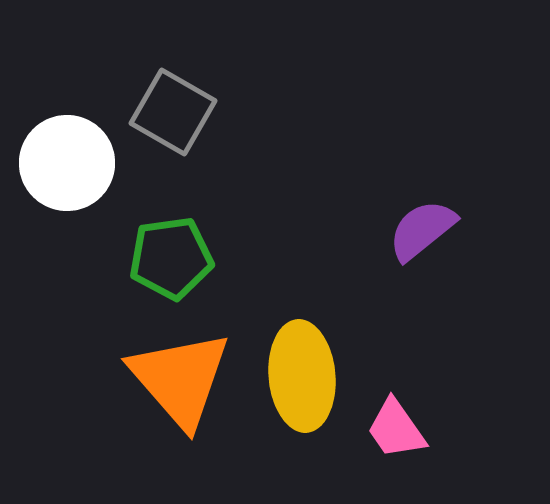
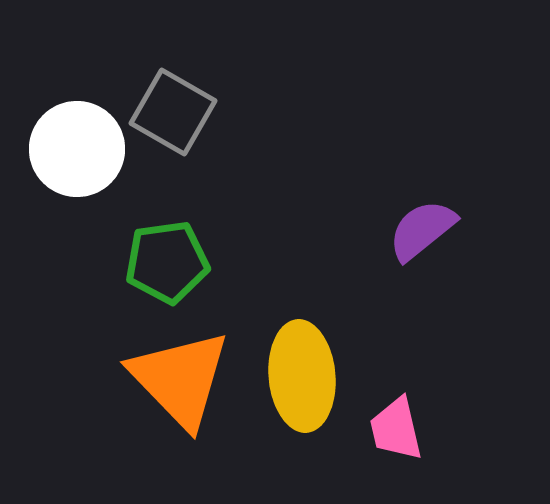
white circle: moved 10 px right, 14 px up
green pentagon: moved 4 px left, 4 px down
orange triangle: rotated 3 degrees counterclockwise
pink trapezoid: rotated 22 degrees clockwise
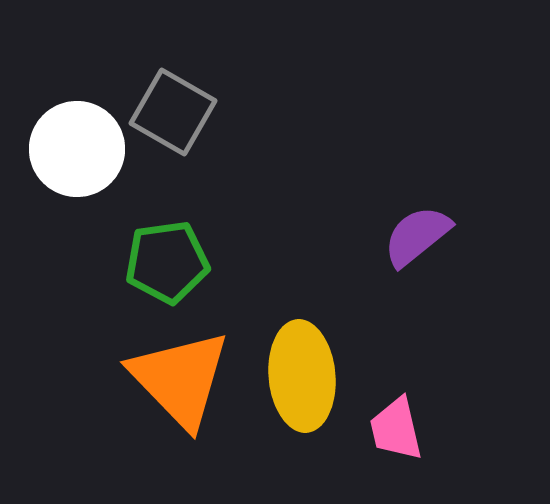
purple semicircle: moved 5 px left, 6 px down
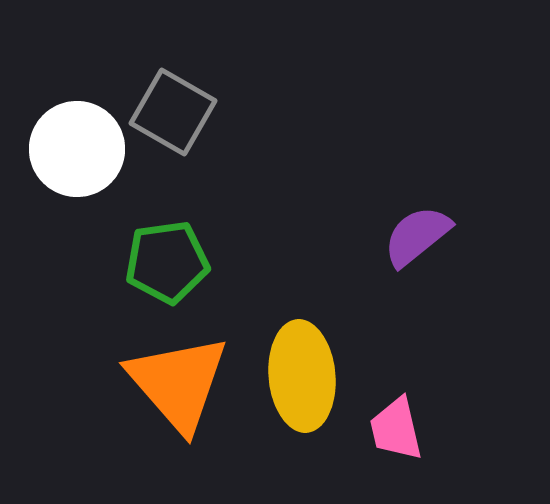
orange triangle: moved 2 px left, 4 px down; rotated 3 degrees clockwise
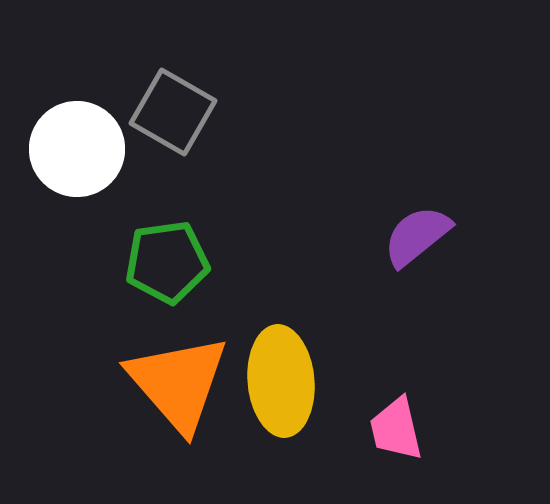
yellow ellipse: moved 21 px left, 5 px down
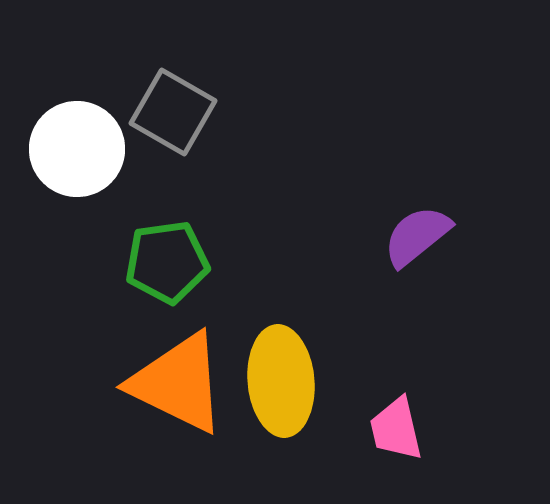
orange triangle: rotated 23 degrees counterclockwise
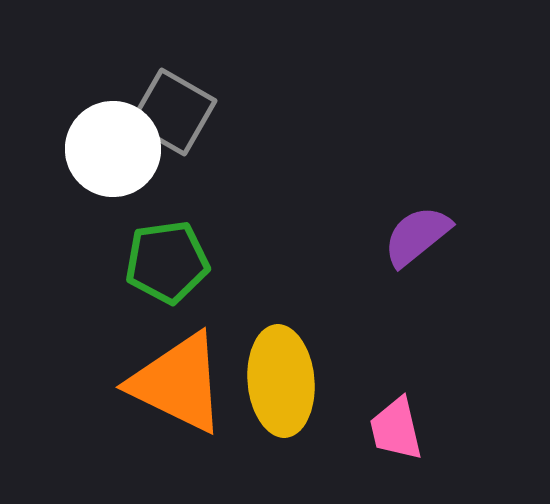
white circle: moved 36 px right
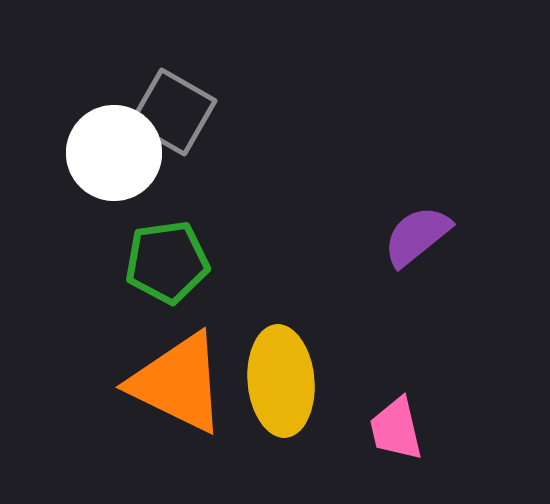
white circle: moved 1 px right, 4 px down
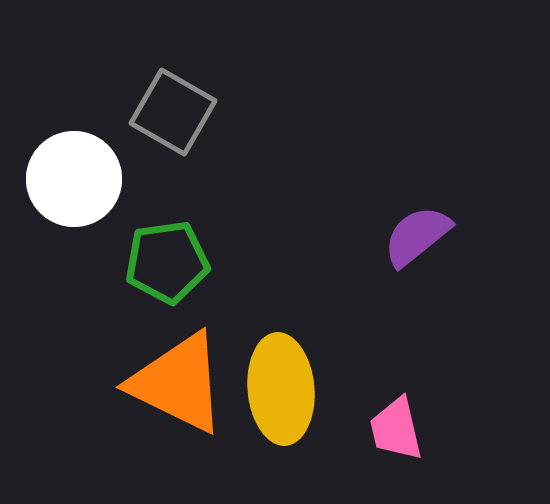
white circle: moved 40 px left, 26 px down
yellow ellipse: moved 8 px down
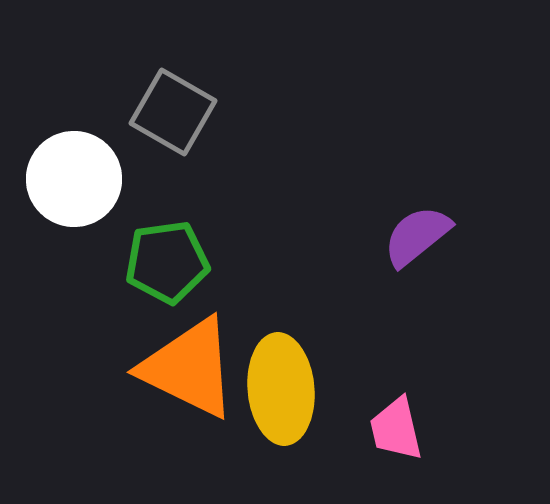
orange triangle: moved 11 px right, 15 px up
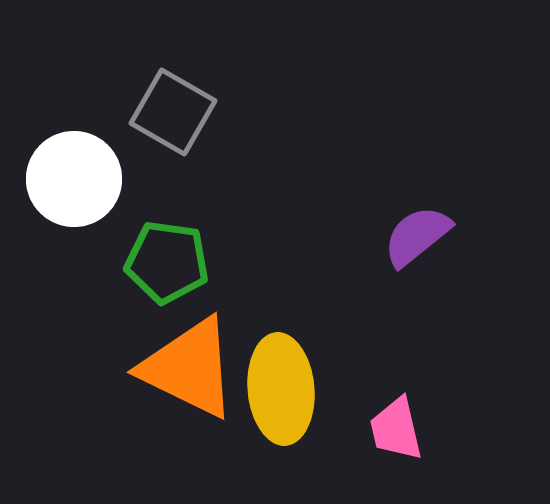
green pentagon: rotated 16 degrees clockwise
